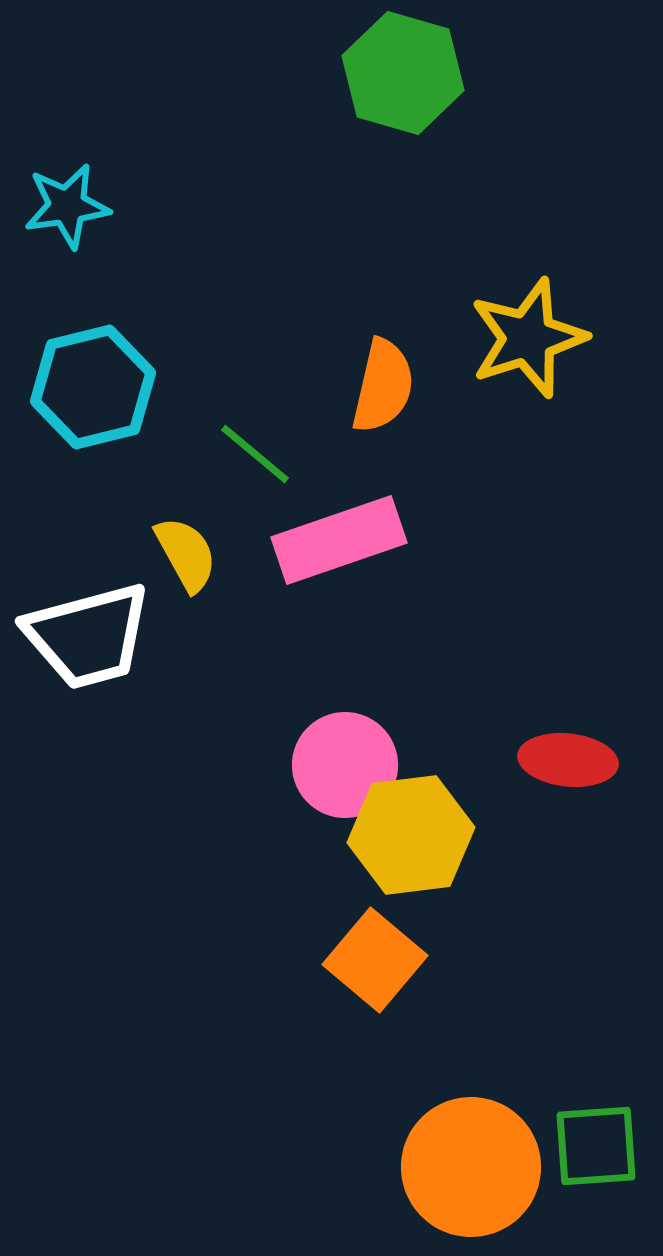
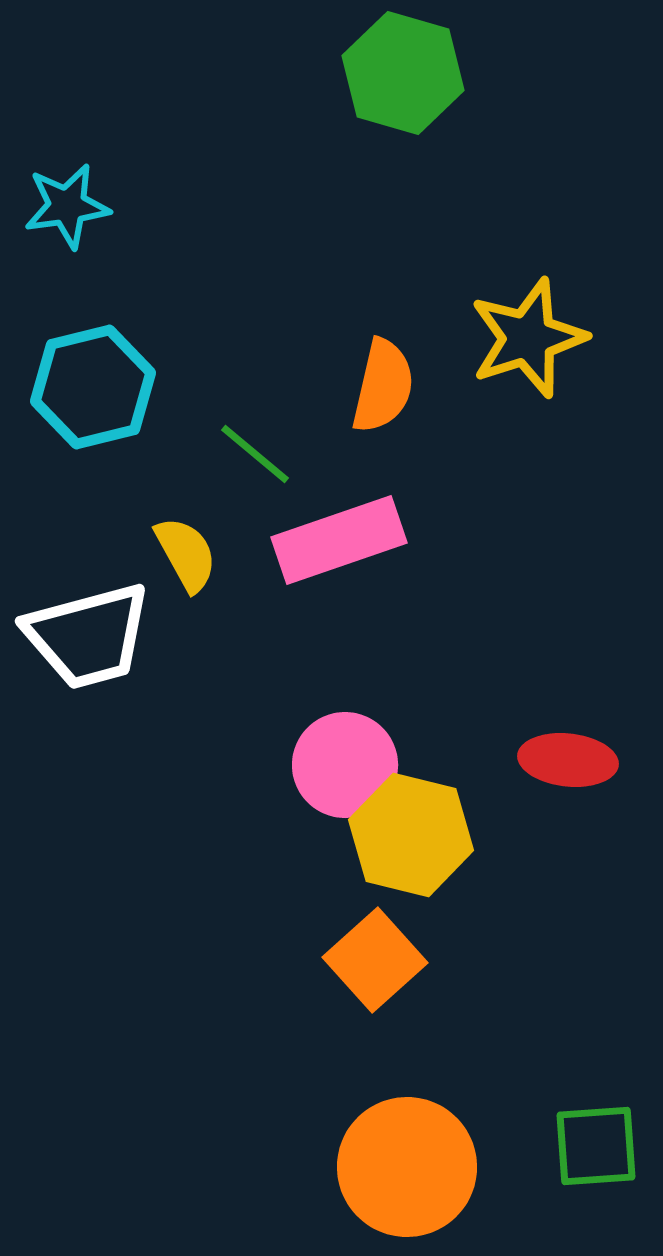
yellow hexagon: rotated 21 degrees clockwise
orange square: rotated 8 degrees clockwise
orange circle: moved 64 px left
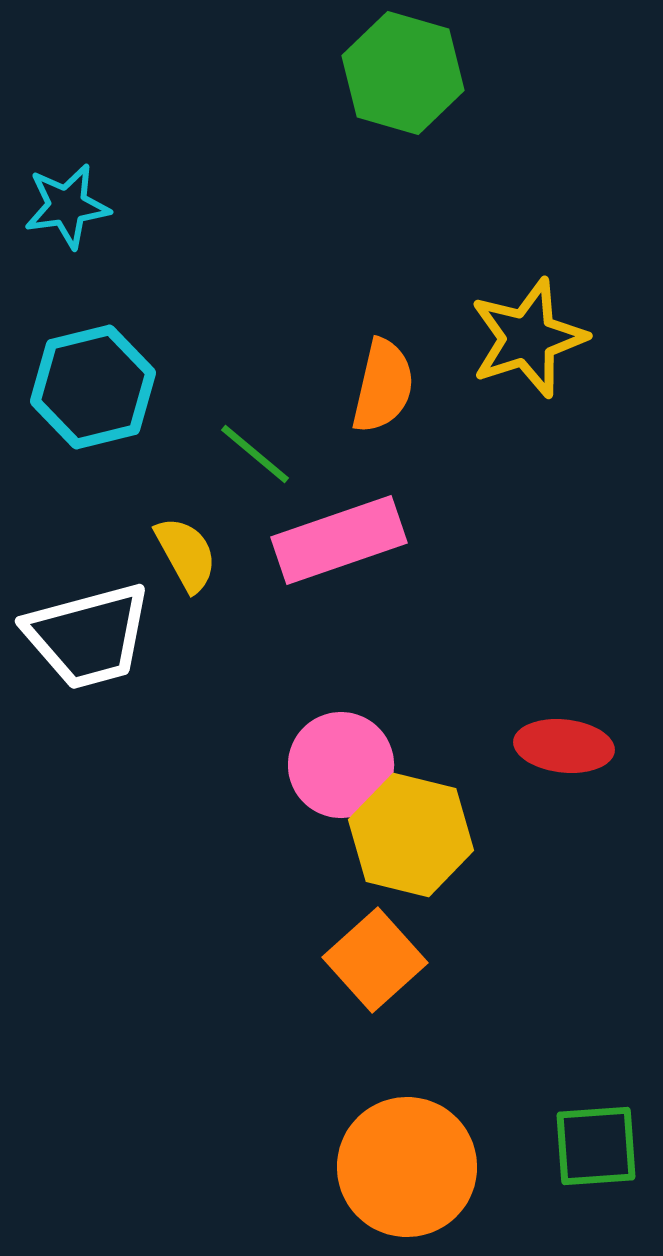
red ellipse: moved 4 px left, 14 px up
pink circle: moved 4 px left
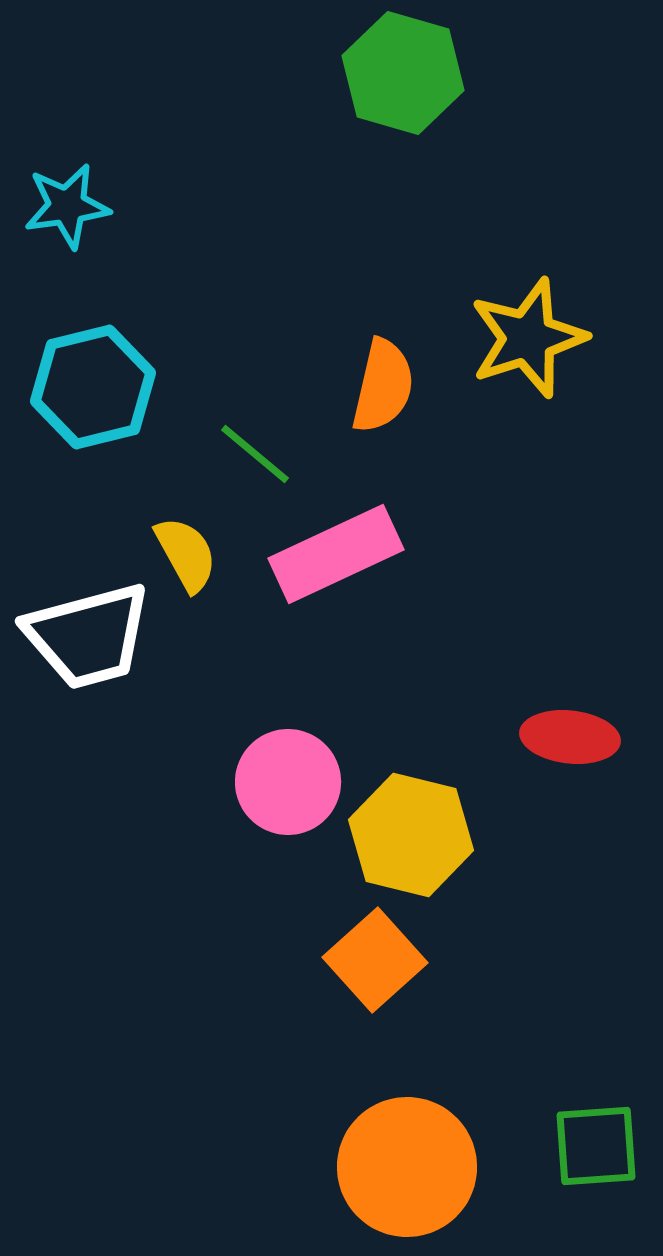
pink rectangle: moved 3 px left, 14 px down; rotated 6 degrees counterclockwise
red ellipse: moved 6 px right, 9 px up
pink circle: moved 53 px left, 17 px down
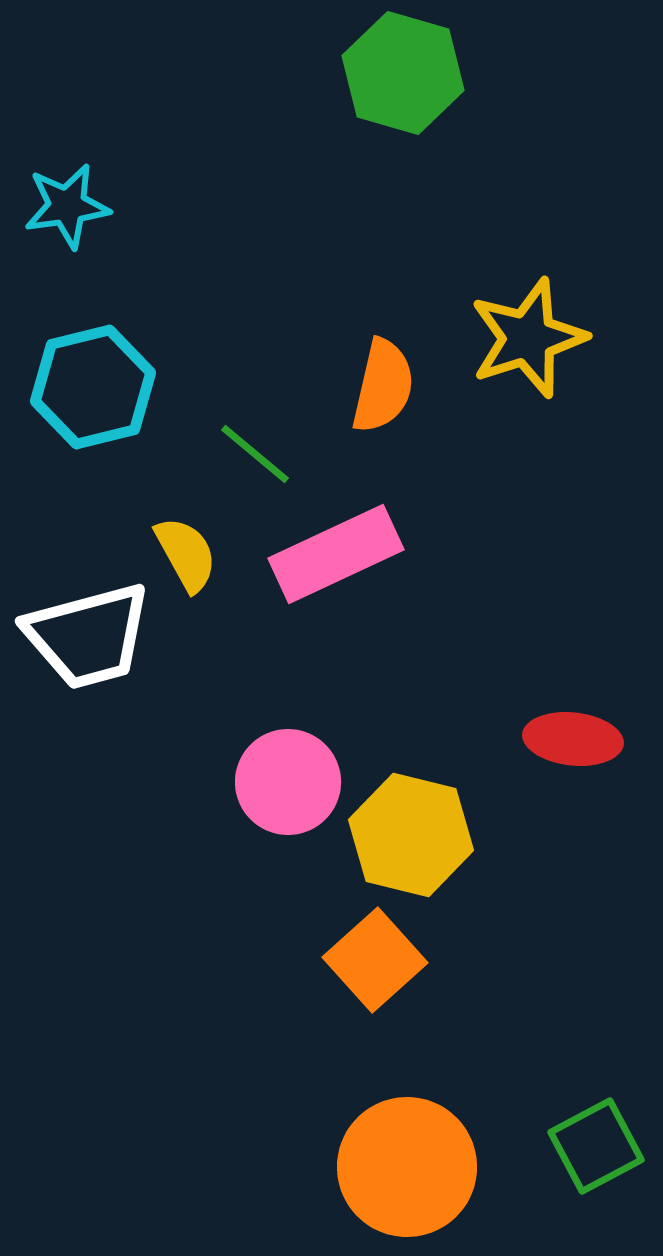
red ellipse: moved 3 px right, 2 px down
green square: rotated 24 degrees counterclockwise
